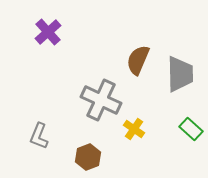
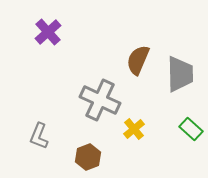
gray cross: moved 1 px left
yellow cross: rotated 15 degrees clockwise
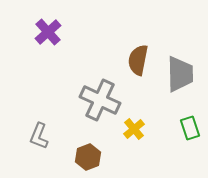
brown semicircle: rotated 12 degrees counterclockwise
green rectangle: moved 1 px left, 1 px up; rotated 30 degrees clockwise
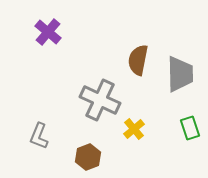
purple cross: rotated 8 degrees counterclockwise
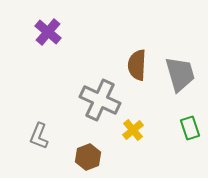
brown semicircle: moved 1 px left, 5 px down; rotated 8 degrees counterclockwise
gray trapezoid: rotated 15 degrees counterclockwise
yellow cross: moved 1 px left, 1 px down
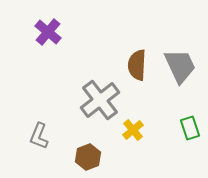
gray trapezoid: moved 8 px up; rotated 9 degrees counterclockwise
gray cross: rotated 27 degrees clockwise
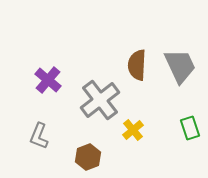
purple cross: moved 48 px down
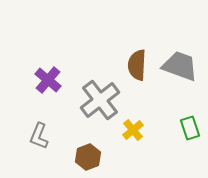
gray trapezoid: rotated 45 degrees counterclockwise
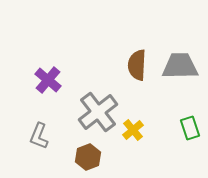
gray trapezoid: rotated 21 degrees counterclockwise
gray cross: moved 2 px left, 12 px down
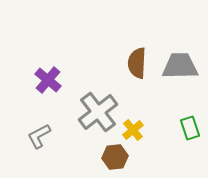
brown semicircle: moved 2 px up
gray L-shape: rotated 40 degrees clockwise
brown hexagon: moved 27 px right; rotated 15 degrees clockwise
